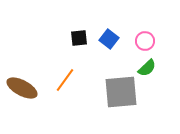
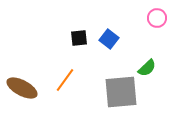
pink circle: moved 12 px right, 23 px up
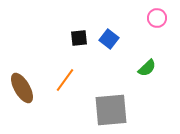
brown ellipse: rotated 32 degrees clockwise
gray square: moved 10 px left, 18 px down
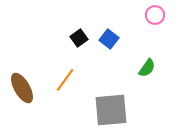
pink circle: moved 2 px left, 3 px up
black square: rotated 30 degrees counterclockwise
green semicircle: rotated 12 degrees counterclockwise
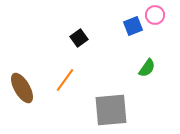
blue square: moved 24 px right, 13 px up; rotated 30 degrees clockwise
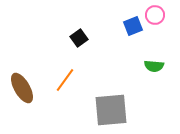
green semicircle: moved 7 px right, 2 px up; rotated 60 degrees clockwise
